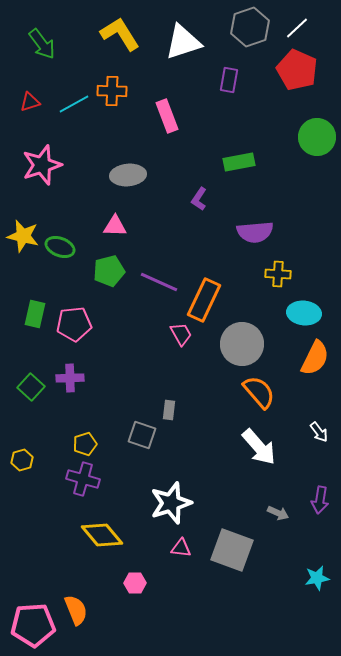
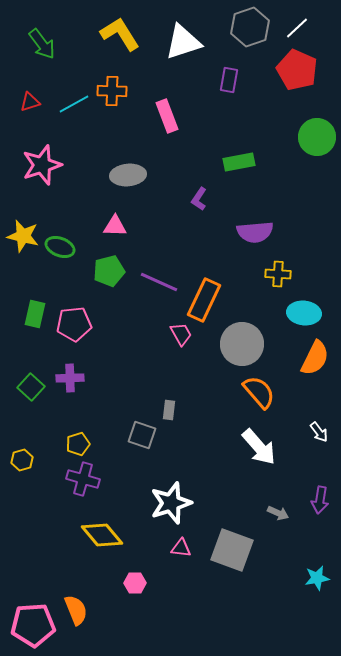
yellow pentagon at (85, 444): moved 7 px left
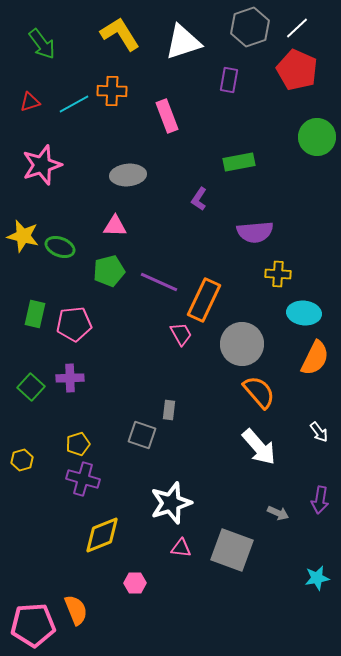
yellow diamond at (102, 535): rotated 72 degrees counterclockwise
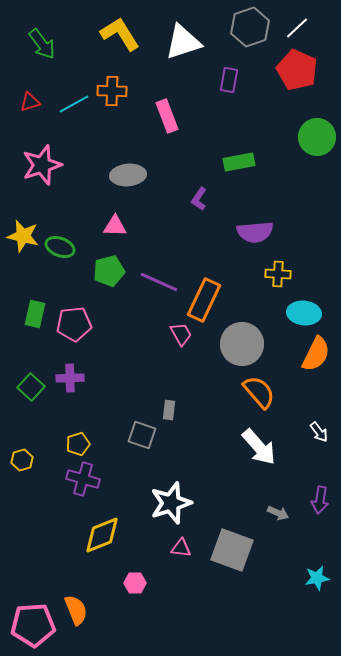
orange semicircle at (315, 358): moved 1 px right, 4 px up
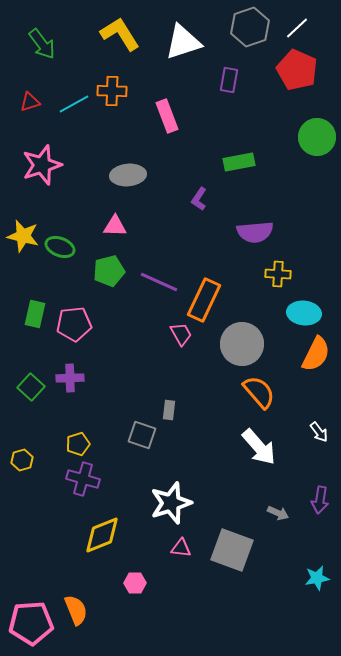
pink pentagon at (33, 625): moved 2 px left, 2 px up
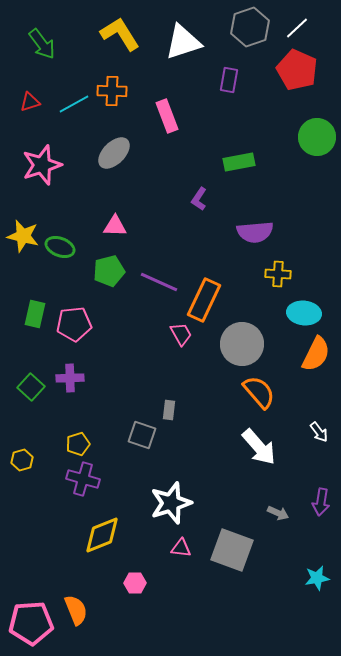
gray ellipse at (128, 175): moved 14 px left, 22 px up; rotated 40 degrees counterclockwise
purple arrow at (320, 500): moved 1 px right, 2 px down
